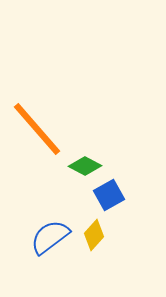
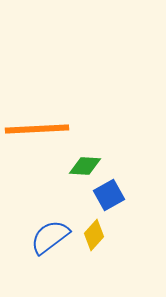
orange line: rotated 52 degrees counterclockwise
green diamond: rotated 24 degrees counterclockwise
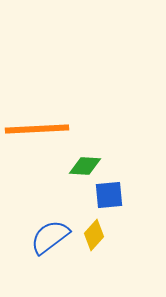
blue square: rotated 24 degrees clockwise
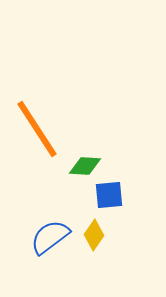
orange line: rotated 60 degrees clockwise
yellow diamond: rotated 8 degrees counterclockwise
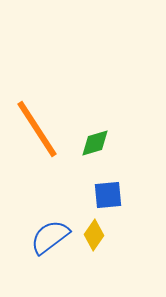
green diamond: moved 10 px right, 23 px up; rotated 20 degrees counterclockwise
blue square: moved 1 px left
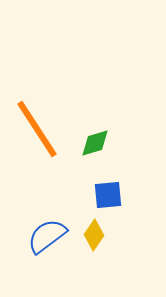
blue semicircle: moved 3 px left, 1 px up
